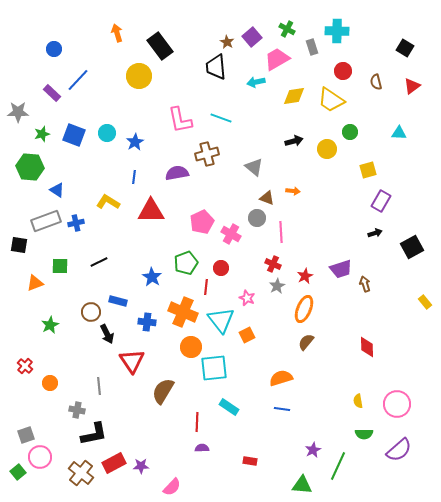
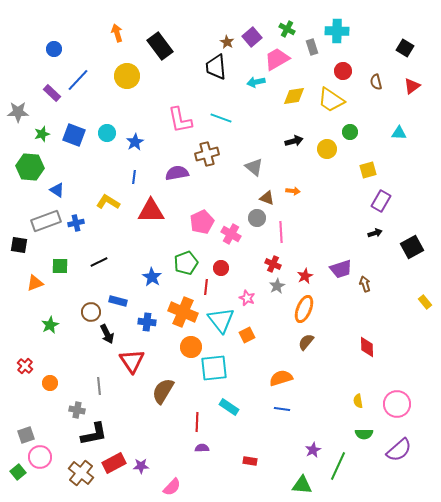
yellow circle at (139, 76): moved 12 px left
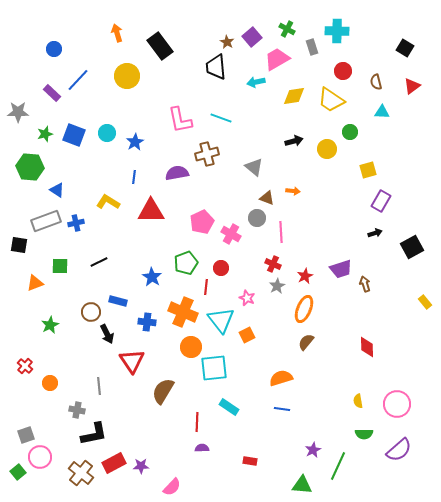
cyan triangle at (399, 133): moved 17 px left, 21 px up
green star at (42, 134): moved 3 px right
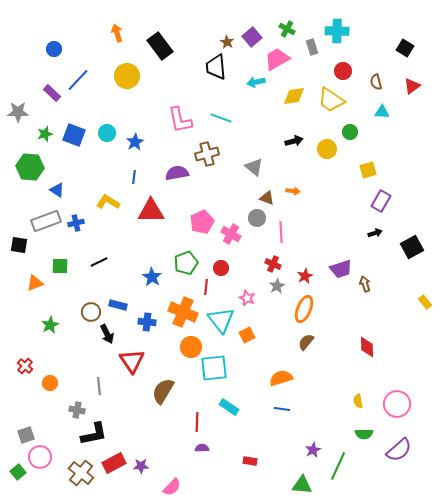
blue rectangle at (118, 301): moved 4 px down
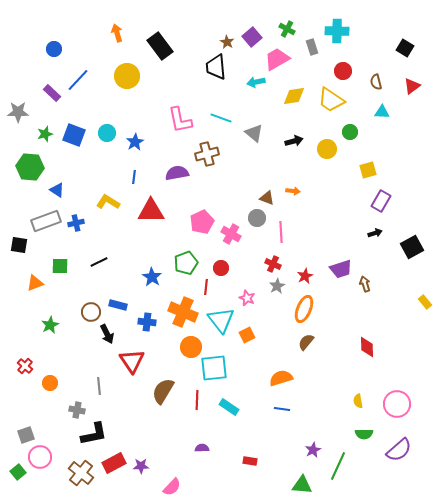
gray triangle at (254, 167): moved 34 px up
red line at (197, 422): moved 22 px up
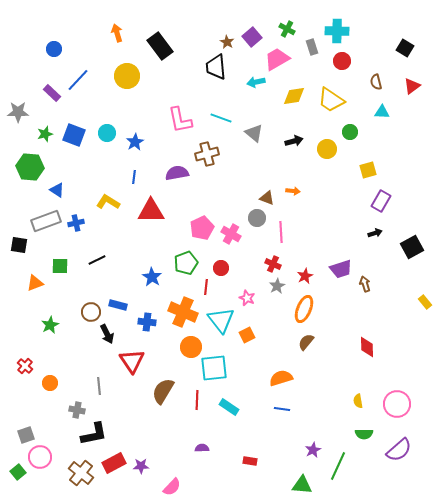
red circle at (343, 71): moved 1 px left, 10 px up
pink pentagon at (202, 222): moved 6 px down
black line at (99, 262): moved 2 px left, 2 px up
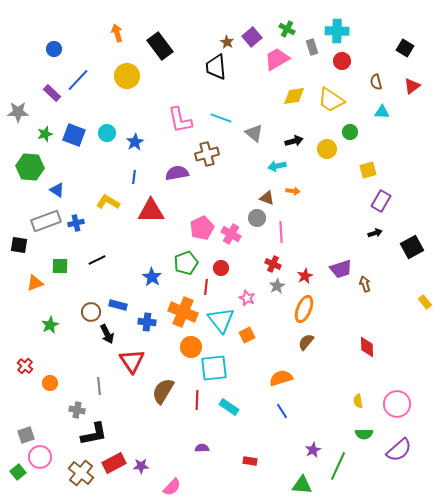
cyan arrow at (256, 82): moved 21 px right, 84 px down
blue line at (282, 409): moved 2 px down; rotated 49 degrees clockwise
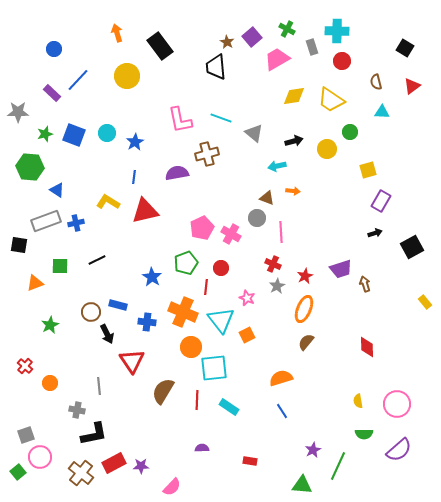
red triangle at (151, 211): moved 6 px left; rotated 12 degrees counterclockwise
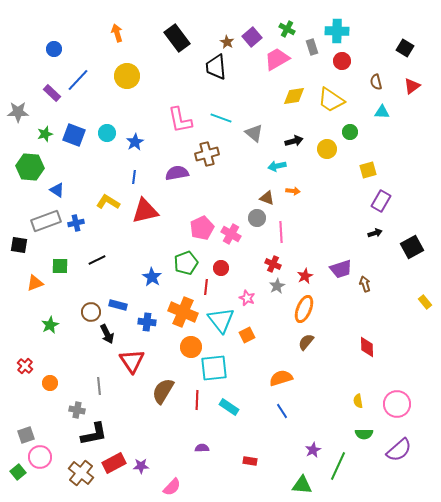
black rectangle at (160, 46): moved 17 px right, 8 px up
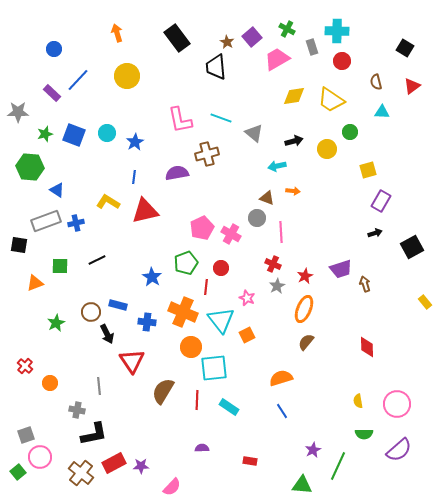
green star at (50, 325): moved 6 px right, 2 px up
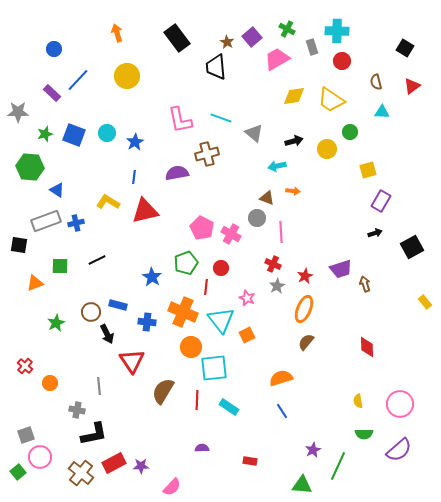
pink pentagon at (202, 228): rotated 20 degrees counterclockwise
pink circle at (397, 404): moved 3 px right
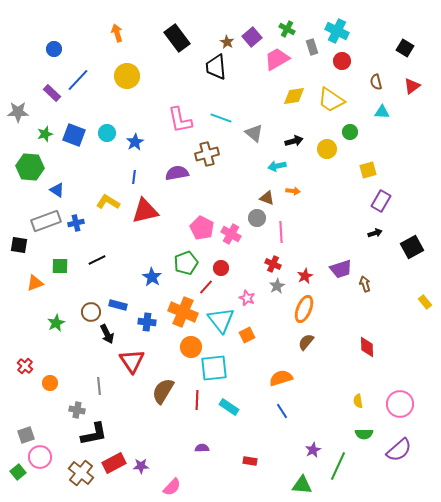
cyan cross at (337, 31): rotated 25 degrees clockwise
red line at (206, 287): rotated 35 degrees clockwise
